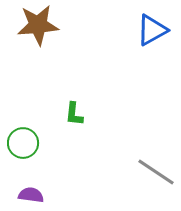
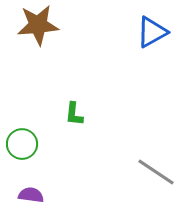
blue triangle: moved 2 px down
green circle: moved 1 px left, 1 px down
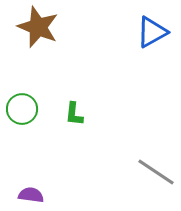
brown star: moved 2 px down; rotated 27 degrees clockwise
green circle: moved 35 px up
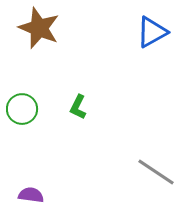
brown star: moved 1 px right, 1 px down
green L-shape: moved 4 px right, 7 px up; rotated 20 degrees clockwise
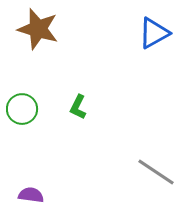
brown star: moved 1 px left, 1 px down; rotated 6 degrees counterclockwise
blue triangle: moved 2 px right, 1 px down
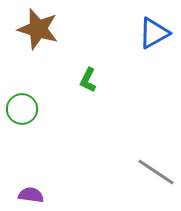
green L-shape: moved 10 px right, 27 px up
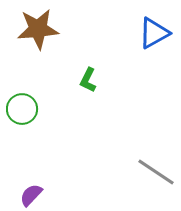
brown star: rotated 21 degrees counterclockwise
purple semicircle: rotated 55 degrees counterclockwise
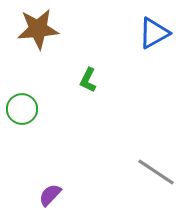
purple semicircle: moved 19 px right
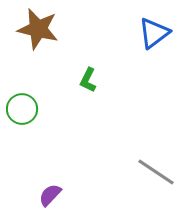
brown star: rotated 18 degrees clockwise
blue triangle: rotated 8 degrees counterclockwise
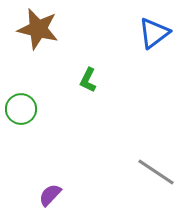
green circle: moved 1 px left
